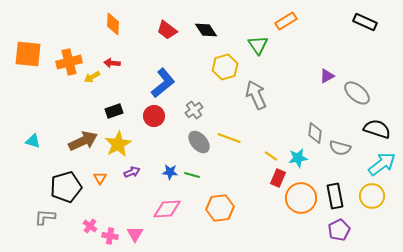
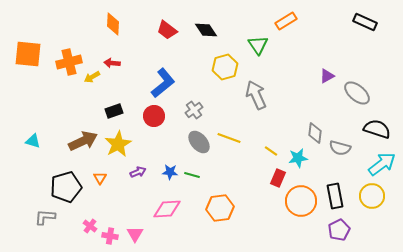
yellow line at (271, 156): moved 5 px up
purple arrow at (132, 172): moved 6 px right
orange circle at (301, 198): moved 3 px down
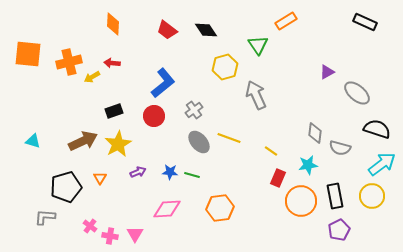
purple triangle at (327, 76): moved 4 px up
cyan star at (298, 158): moved 10 px right, 7 px down
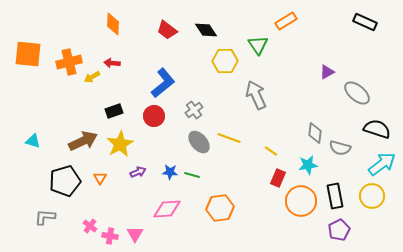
yellow hexagon at (225, 67): moved 6 px up; rotated 15 degrees clockwise
yellow star at (118, 144): moved 2 px right
black pentagon at (66, 187): moved 1 px left, 6 px up
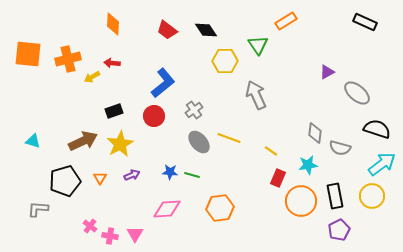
orange cross at (69, 62): moved 1 px left, 3 px up
purple arrow at (138, 172): moved 6 px left, 3 px down
gray L-shape at (45, 217): moved 7 px left, 8 px up
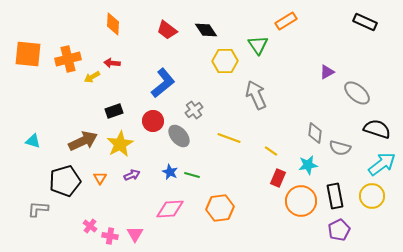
red circle at (154, 116): moved 1 px left, 5 px down
gray ellipse at (199, 142): moved 20 px left, 6 px up
blue star at (170, 172): rotated 21 degrees clockwise
pink diamond at (167, 209): moved 3 px right
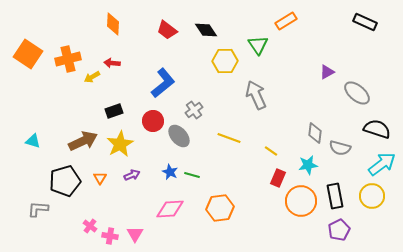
orange square at (28, 54): rotated 28 degrees clockwise
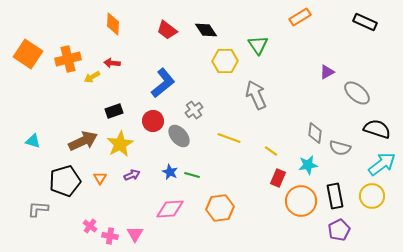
orange rectangle at (286, 21): moved 14 px right, 4 px up
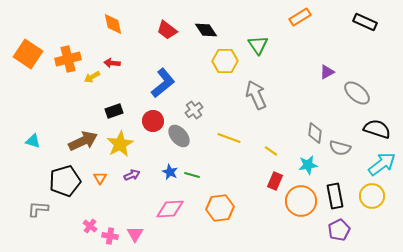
orange diamond at (113, 24): rotated 15 degrees counterclockwise
red rectangle at (278, 178): moved 3 px left, 3 px down
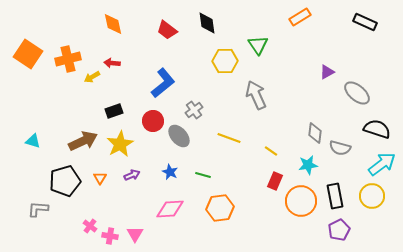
black diamond at (206, 30): moved 1 px right, 7 px up; rotated 25 degrees clockwise
green line at (192, 175): moved 11 px right
